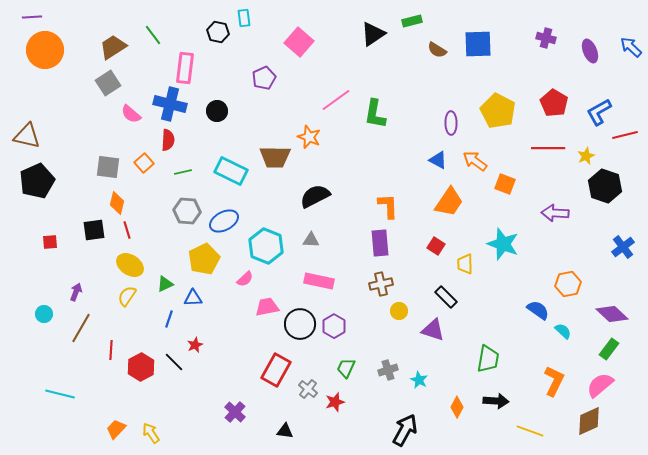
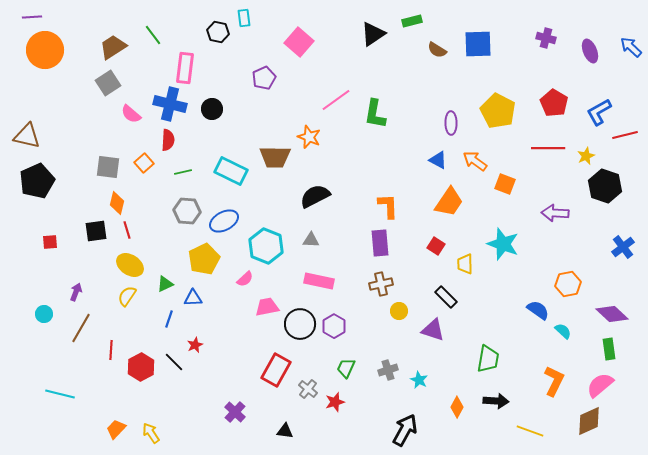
black circle at (217, 111): moved 5 px left, 2 px up
black square at (94, 230): moved 2 px right, 1 px down
green rectangle at (609, 349): rotated 45 degrees counterclockwise
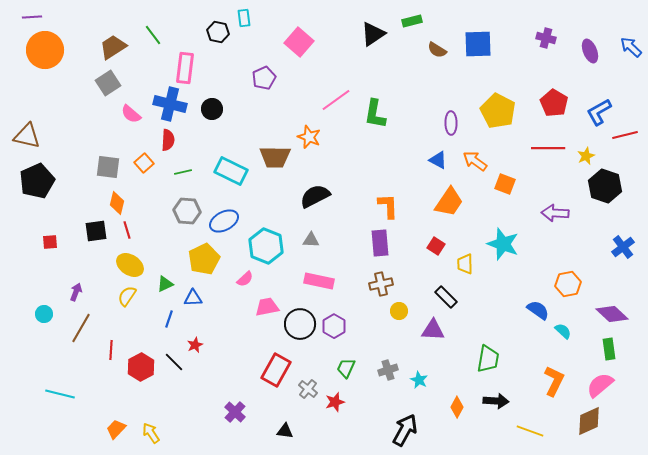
purple triangle at (433, 330): rotated 15 degrees counterclockwise
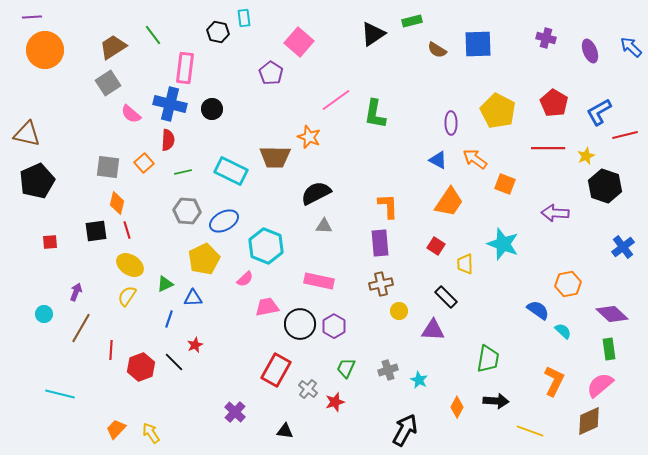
purple pentagon at (264, 78): moved 7 px right, 5 px up; rotated 15 degrees counterclockwise
brown triangle at (27, 136): moved 2 px up
orange arrow at (475, 161): moved 2 px up
black semicircle at (315, 196): moved 1 px right, 3 px up
gray triangle at (311, 240): moved 13 px right, 14 px up
red hexagon at (141, 367): rotated 8 degrees clockwise
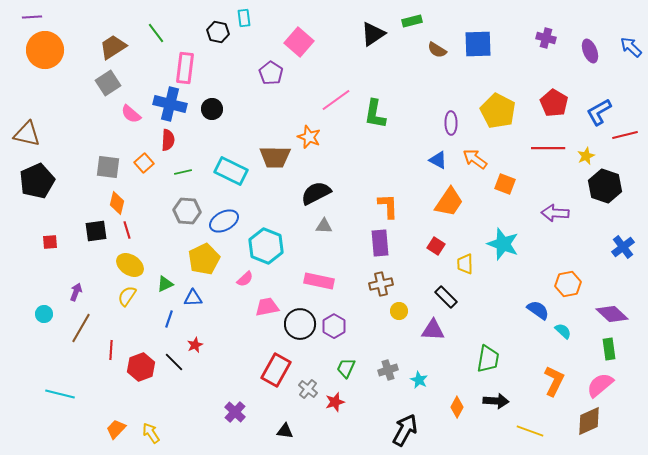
green line at (153, 35): moved 3 px right, 2 px up
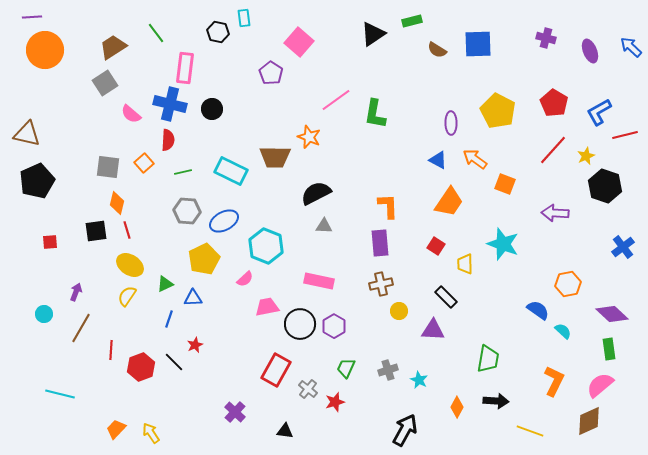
gray square at (108, 83): moved 3 px left
red line at (548, 148): moved 5 px right, 2 px down; rotated 48 degrees counterclockwise
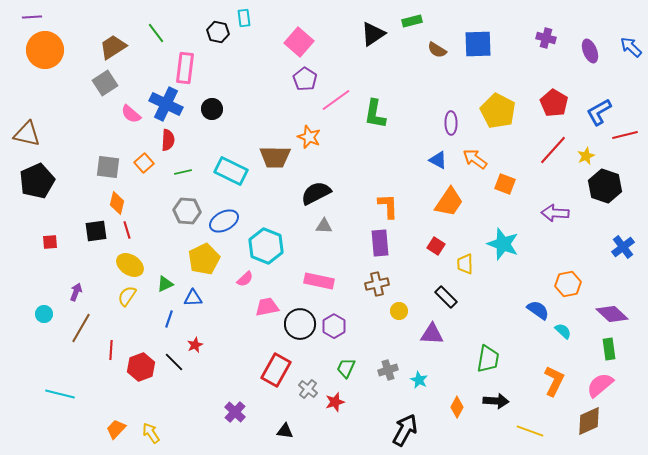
purple pentagon at (271, 73): moved 34 px right, 6 px down
blue cross at (170, 104): moved 4 px left; rotated 12 degrees clockwise
brown cross at (381, 284): moved 4 px left
purple triangle at (433, 330): moved 1 px left, 4 px down
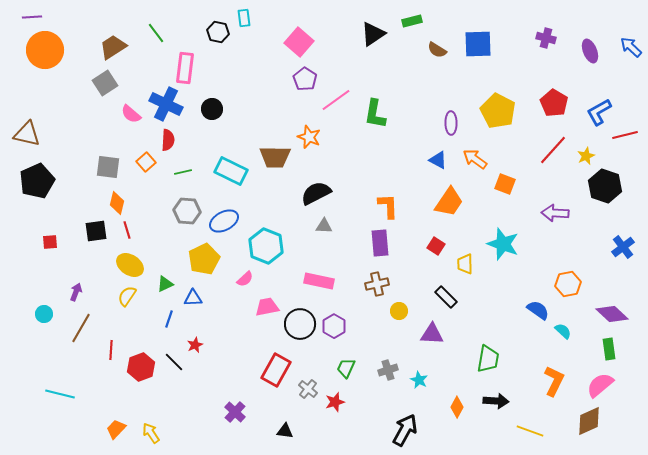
orange square at (144, 163): moved 2 px right, 1 px up
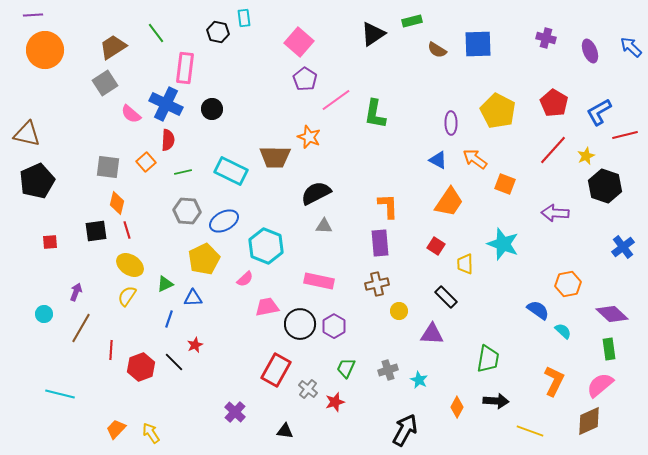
purple line at (32, 17): moved 1 px right, 2 px up
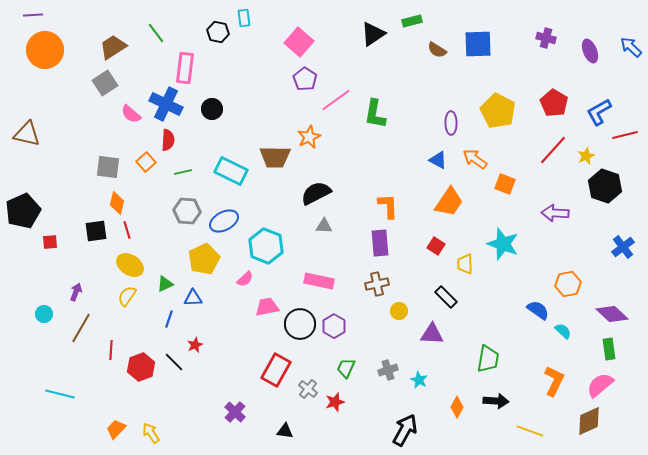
orange star at (309, 137): rotated 25 degrees clockwise
black pentagon at (37, 181): moved 14 px left, 30 px down
